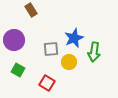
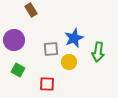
green arrow: moved 4 px right
red square: moved 1 px down; rotated 28 degrees counterclockwise
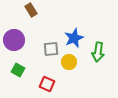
red square: rotated 21 degrees clockwise
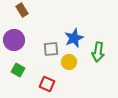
brown rectangle: moved 9 px left
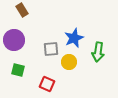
green square: rotated 16 degrees counterclockwise
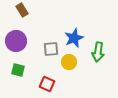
purple circle: moved 2 px right, 1 px down
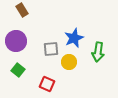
green square: rotated 24 degrees clockwise
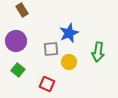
blue star: moved 5 px left, 5 px up
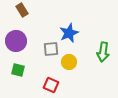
green arrow: moved 5 px right
green square: rotated 24 degrees counterclockwise
red square: moved 4 px right, 1 px down
